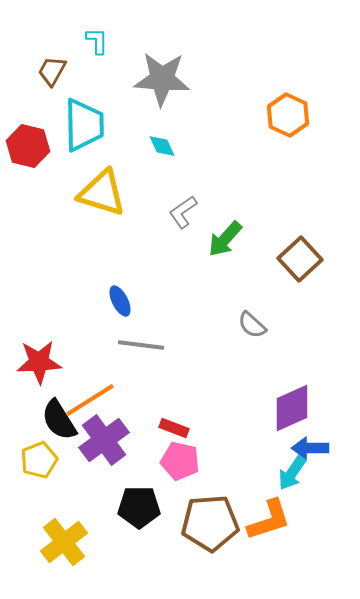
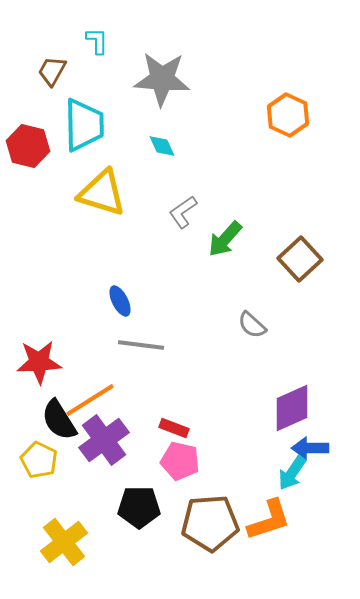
yellow pentagon: rotated 24 degrees counterclockwise
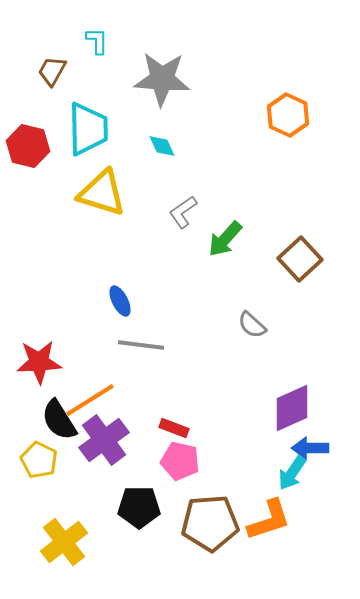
cyan trapezoid: moved 4 px right, 4 px down
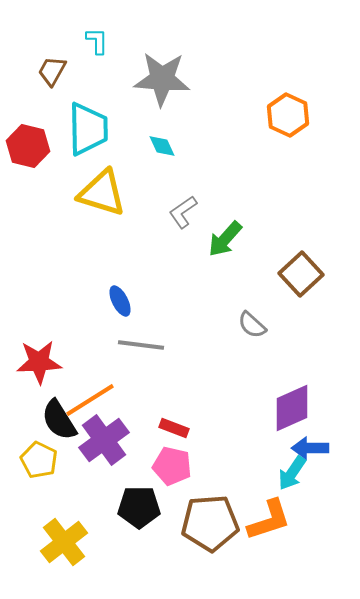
brown square: moved 1 px right, 15 px down
pink pentagon: moved 8 px left, 5 px down
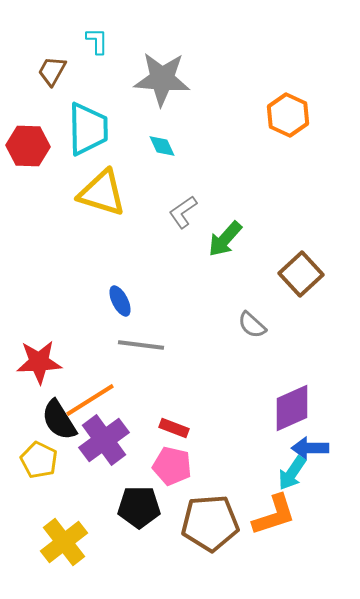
red hexagon: rotated 12 degrees counterclockwise
orange L-shape: moved 5 px right, 5 px up
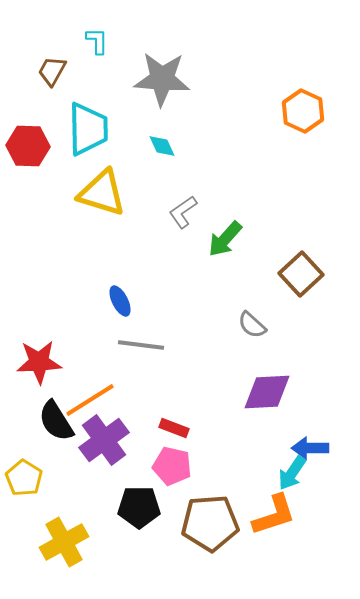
orange hexagon: moved 15 px right, 4 px up
purple diamond: moved 25 px left, 16 px up; rotated 21 degrees clockwise
black semicircle: moved 3 px left, 1 px down
yellow pentagon: moved 15 px left, 18 px down; rotated 6 degrees clockwise
yellow cross: rotated 9 degrees clockwise
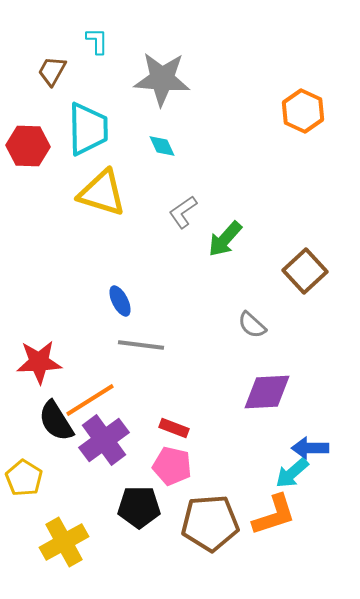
brown square: moved 4 px right, 3 px up
cyan arrow: rotated 15 degrees clockwise
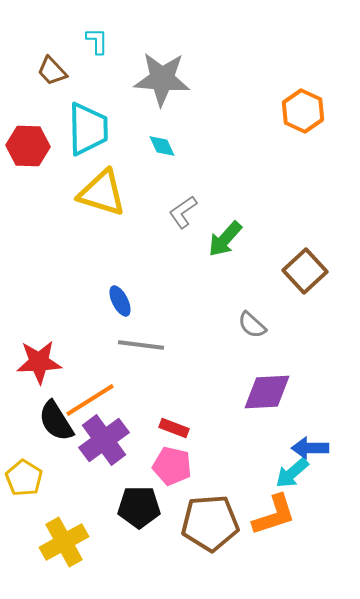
brown trapezoid: rotated 72 degrees counterclockwise
